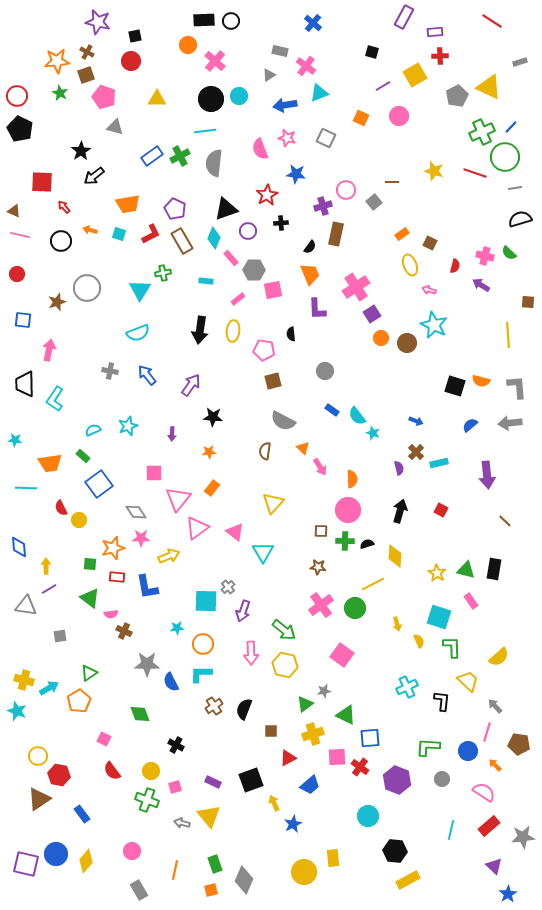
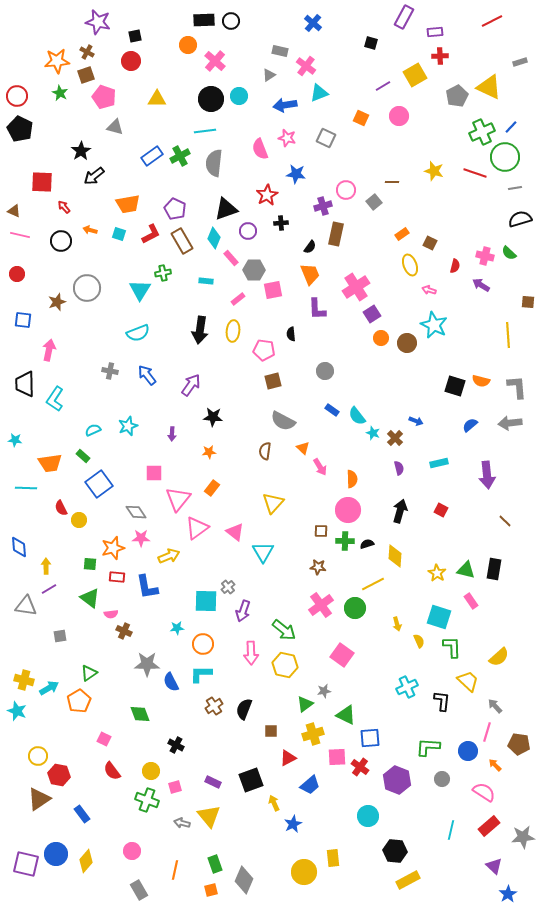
red line at (492, 21): rotated 60 degrees counterclockwise
black square at (372, 52): moved 1 px left, 9 px up
brown cross at (416, 452): moved 21 px left, 14 px up
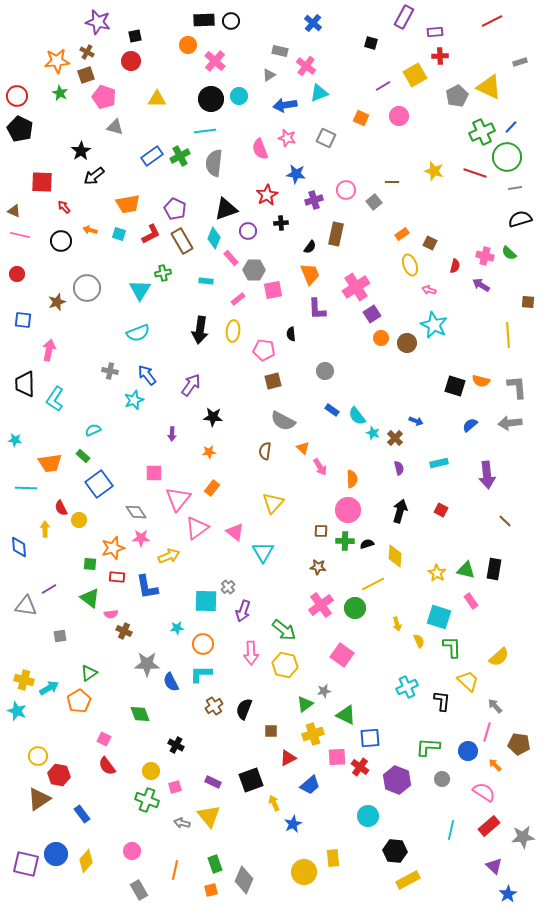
green circle at (505, 157): moved 2 px right
purple cross at (323, 206): moved 9 px left, 6 px up
cyan star at (128, 426): moved 6 px right, 26 px up
yellow arrow at (46, 566): moved 1 px left, 37 px up
red semicircle at (112, 771): moved 5 px left, 5 px up
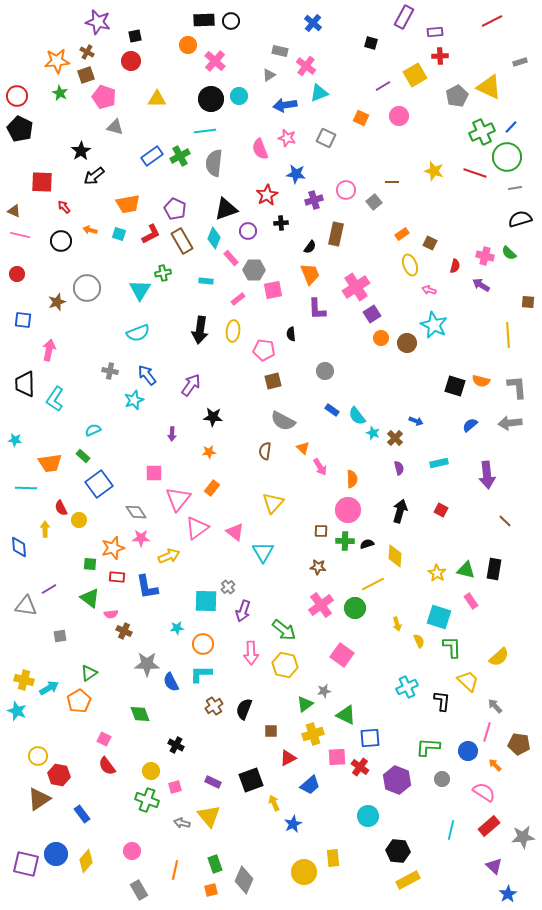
black hexagon at (395, 851): moved 3 px right
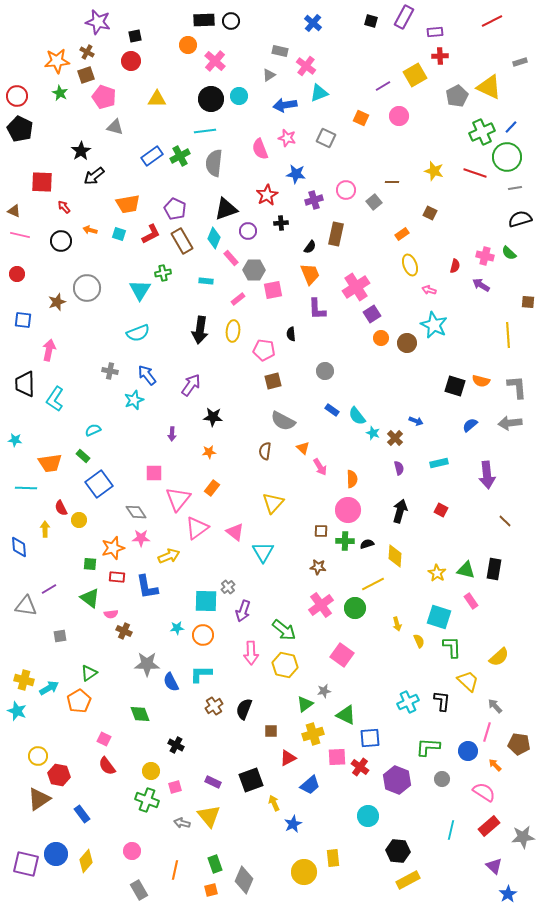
black square at (371, 43): moved 22 px up
brown square at (430, 243): moved 30 px up
orange circle at (203, 644): moved 9 px up
cyan cross at (407, 687): moved 1 px right, 15 px down
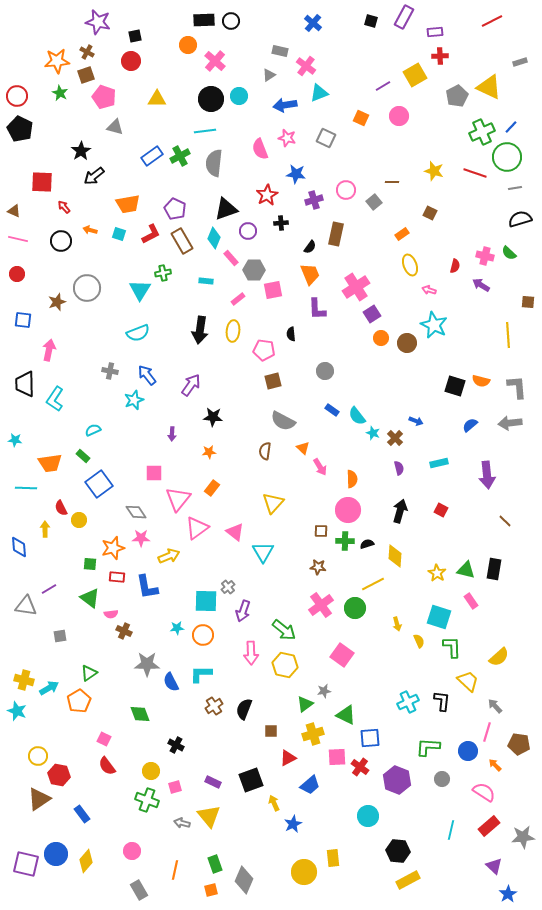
pink line at (20, 235): moved 2 px left, 4 px down
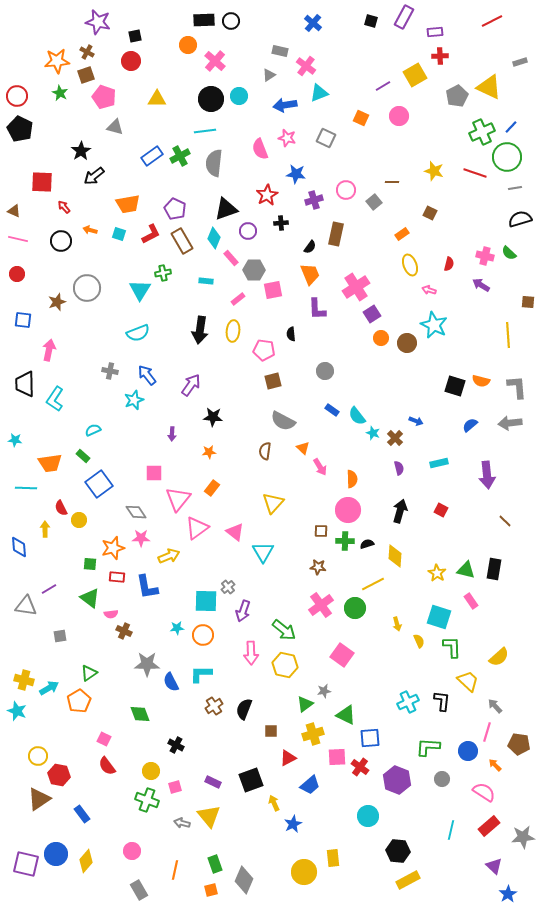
red semicircle at (455, 266): moved 6 px left, 2 px up
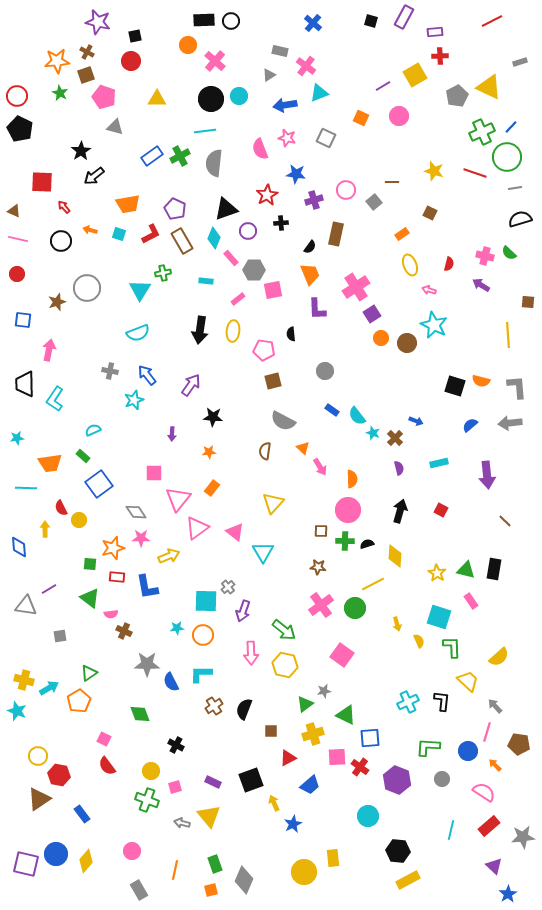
cyan star at (15, 440): moved 2 px right, 2 px up; rotated 16 degrees counterclockwise
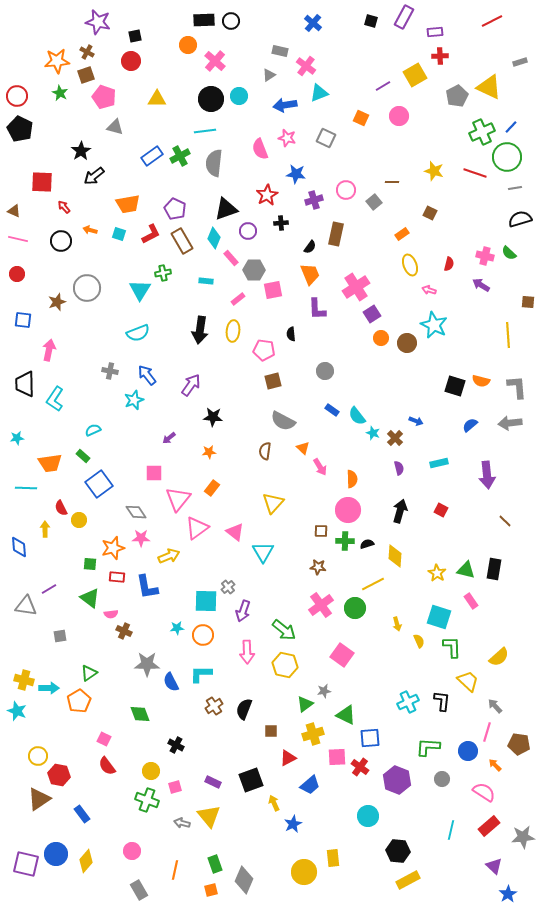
purple arrow at (172, 434): moved 3 px left, 4 px down; rotated 48 degrees clockwise
pink arrow at (251, 653): moved 4 px left, 1 px up
cyan arrow at (49, 688): rotated 30 degrees clockwise
